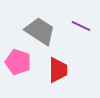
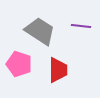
purple line: rotated 18 degrees counterclockwise
pink pentagon: moved 1 px right, 2 px down
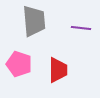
purple line: moved 2 px down
gray trapezoid: moved 6 px left, 10 px up; rotated 52 degrees clockwise
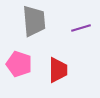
purple line: rotated 24 degrees counterclockwise
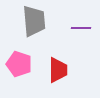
purple line: rotated 18 degrees clockwise
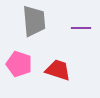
red trapezoid: rotated 72 degrees counterclockwise
